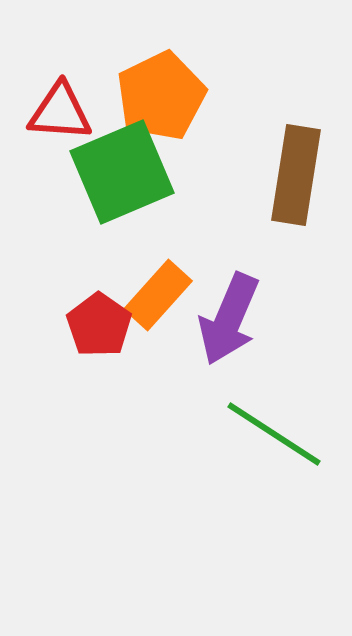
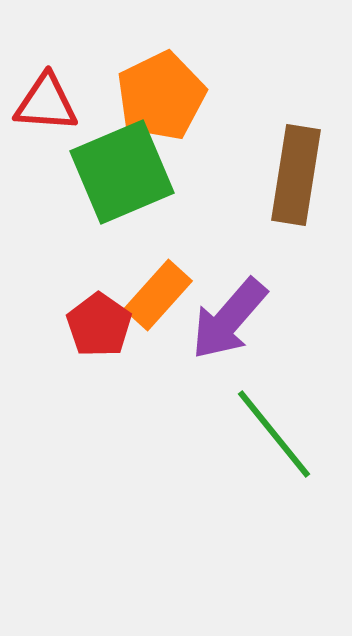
red triangle: moved 14 px left, 9 px up
purple arrow: rotated 18 degrees clockwise
green line: rotated 18 degrees clockwise
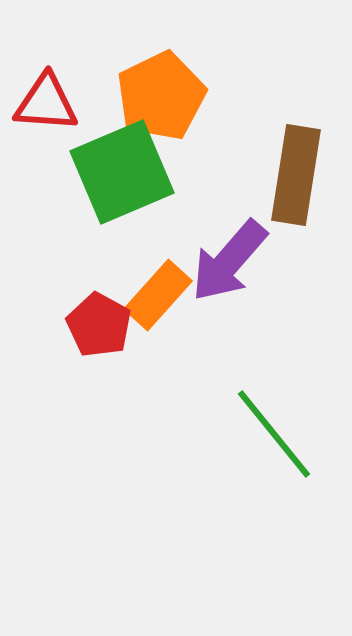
purple arrow: moved 58 px up
red pentagon: rotated 6 degrees counterclockwise
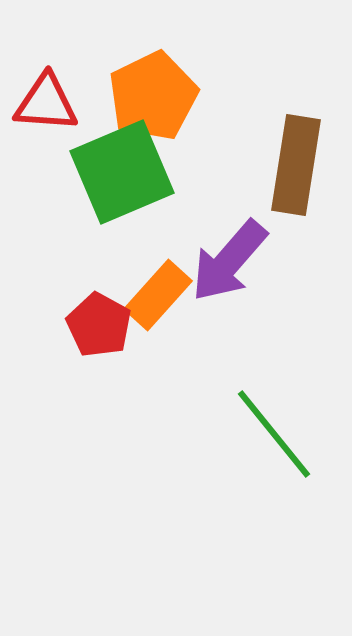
orange pentagon: moved 8 px left
brown rectangle: moved 10 px up
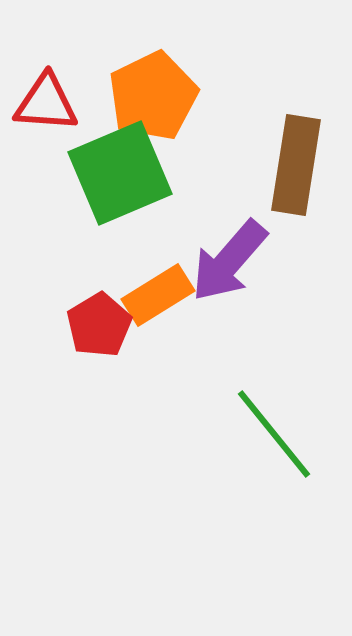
green square: moved 2 px left, 1 px down
orange rectangle: rotated 16 degrees clockwise
red pentagon: rotated 12 degrees clockwise
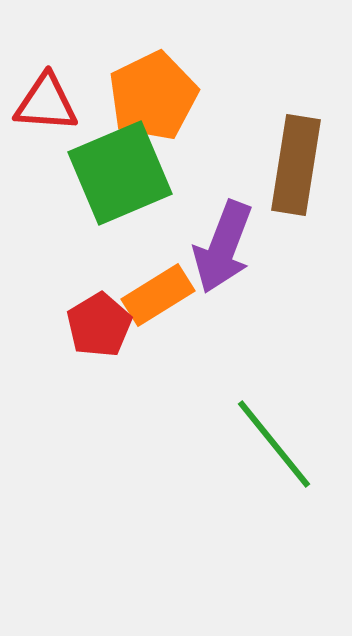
purple arrow: moved 6 px left, 14 px up; rotated 20 degrees counterclockwise
green line: moved 10 px down
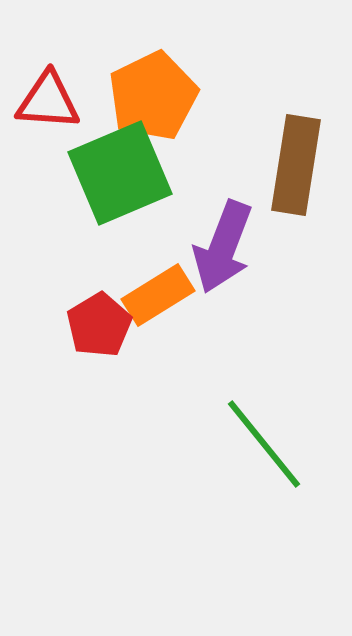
red triangle: moved 2 px right, 2 px up
green line: moved 10 px left
